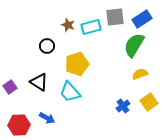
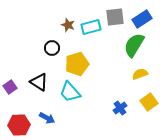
black circle: moved 5 px right, 2 px down
blue cross: moved 3 px left, 2 px down
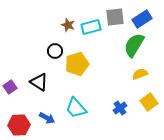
black circle: moved 3 px right, 3 px down
cyan trapezoid: moved 6 px right, 16 px down
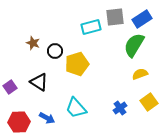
brown star: moved 35 px left, 18 px down
red hexagon: moved 3 px up
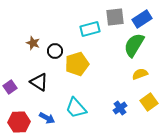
cyan rectangle: moved 1 px left, 2 px down
